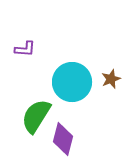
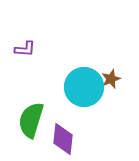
cyan circle: moved 12 px right, 5 px down
green semicircle: moved 5 px left, 4 px down; rotated 15 degrees counterclockwise
purple diamond: rotated 8 degrees counterclockwise
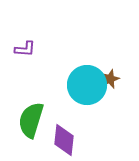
brown star: moved 1 px left
cyan circle: moved 3 px right, 2 px up
purple diamond: moved 1 px right, 1 px down
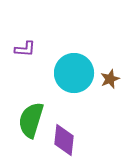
cyan circle: moved 13 px left, 12 px up
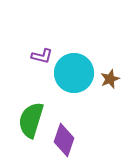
purple L-shape: moved 17 px right, 7 px down; rotated 10 degrees clockwise
purple diamond: rotated 12 degrees clockwise
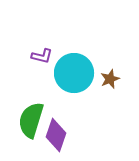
purple diamond: moved 8 px left, 5 px up
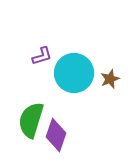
purple L-shape: rotated 30 degrees counterclockwise
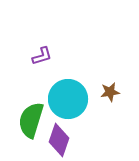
cyan circle: moved 6 px left, 26 px down
brown star: moved 13 px down; rotated 12 degrees clockwise
purple diamond: moved 3 px right, 5 px down
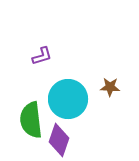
brown star: moved 5 px up; rotated 12 degrees clockwise
green semicircle: rotated 24 degrees counterclockwise
